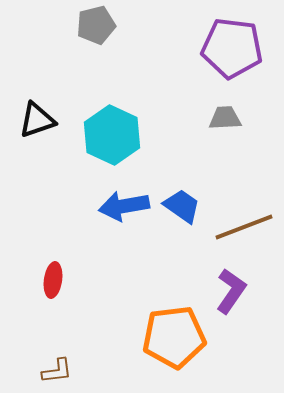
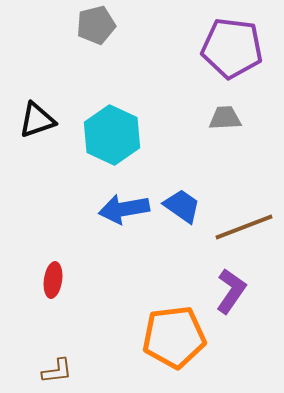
blue arrow: moved 3 px down
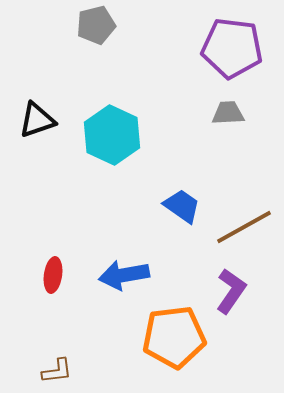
gray trapezoid: moved 3 px right, 5 px up
blue arrow: moved 66 px down
brown line: rotated 8 degrees counterclockwise
red ellipse: moved 5 px up
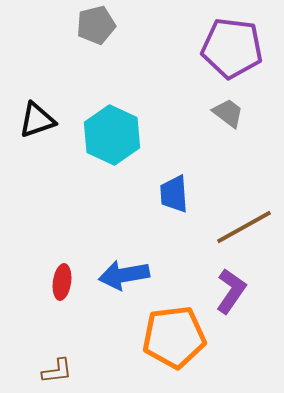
gray trapezoid: rotated 40 degrees clockwise
blue trapezoid: moved 8 px left, 12 px up; rotated 129 degrees counterclockwise
red ellipse: moved 9 px right, 7 px down
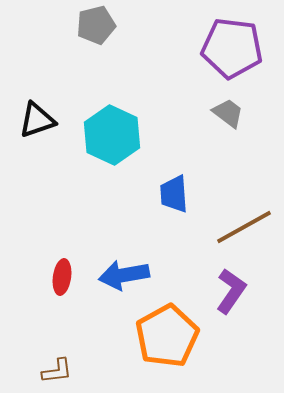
red ellipse: moved 5 px up
orange pentagon: moved 7 px left, 1 px up; rotated 22 degrees counterclockwise
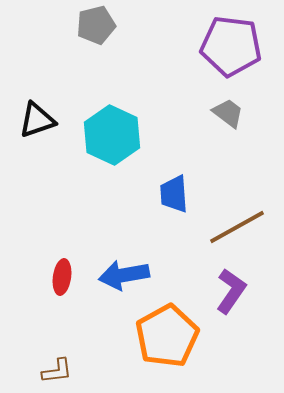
purple pentagon: moved 1 px left, 2 px up
brown line: moved 7 px left
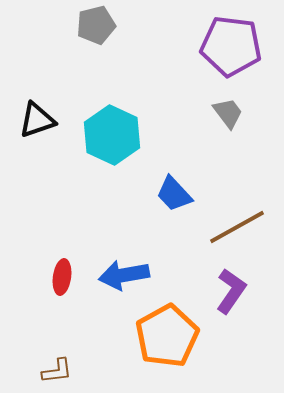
gray trapezoid: rotated 16 degrees clockwise
blue trapezoid: rotated 39 degrees counterclockwise
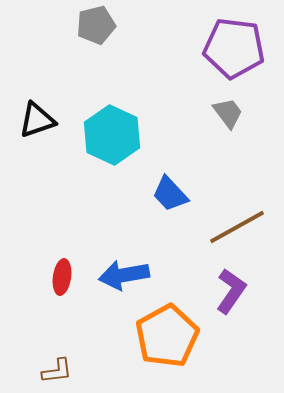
purple pentagon: moved 3 px right, 2 px down
blue trapezoid: moved 4 px left
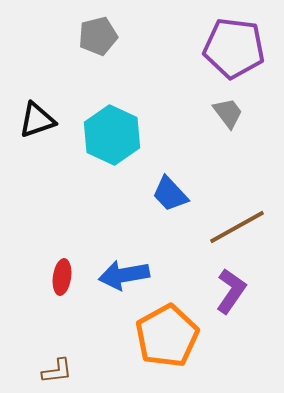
gray pentagon: moved 2 px right, 11 px down
